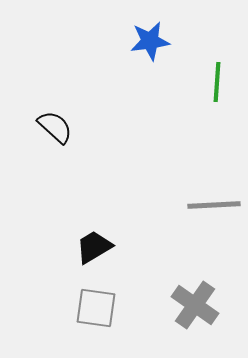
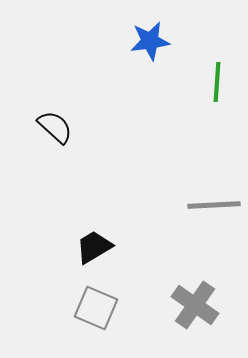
gray square: rotated 15 degrees clockwise
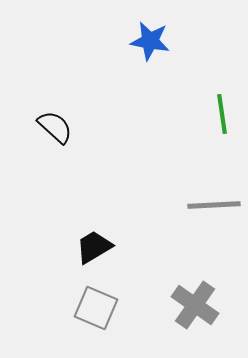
blue star: rotated 18 degrees clockwise
green line: moved 5 px right, 32 px down; rotated 12 degrees counterclockwise
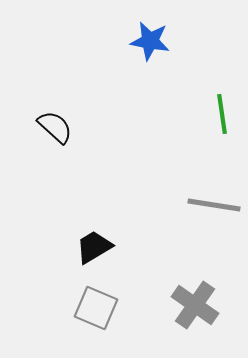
gray line: rotated 12 degrees clockwise
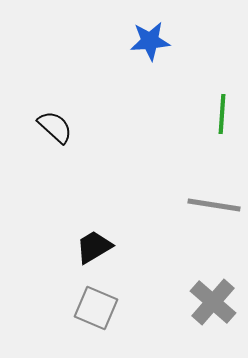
blue star: rotated 15 degrees counterclockwise
green line: rotated 12 degrees clockwise
gray cross: moved 18 px right, 3 px up; rotated 6 degrees clockwise
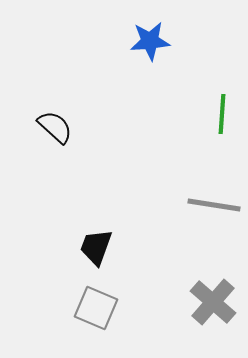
black trapezoid: moved 2 px right; rotated 39 degrees counterclockwise
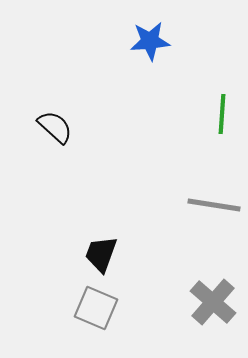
black trapezoid: moved 5 px right, 7 px down
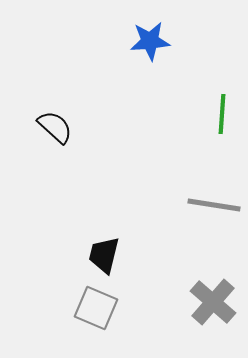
black trapezoid: moved 3 px right, 1 px down; rotated 6 degrees counterclockwise
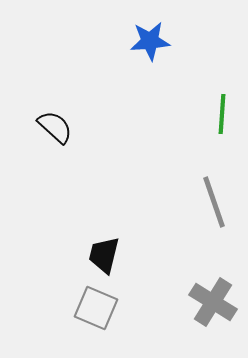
gray line: moved 3 px up; rotated 62 degrees clockwise
gray cross: rotated 9 degrees counterclockwise
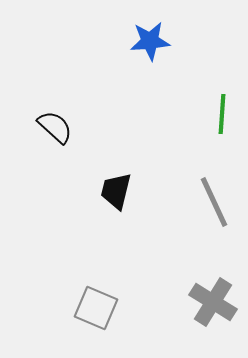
gray line: rotated 6 degrees counterclockwise
black trapezoid: moved 12 px right, 64 px up
